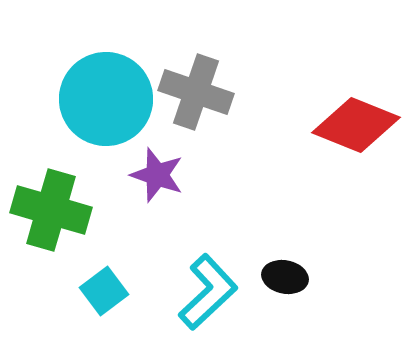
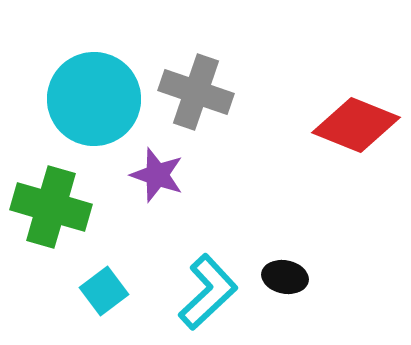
cyan circle: moved 12 px left
green cross: moved 3 px up
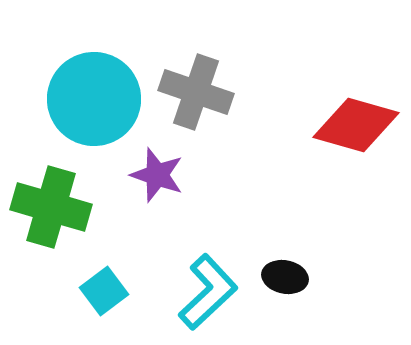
red diamond: rotated 6 degrees counterclockwise
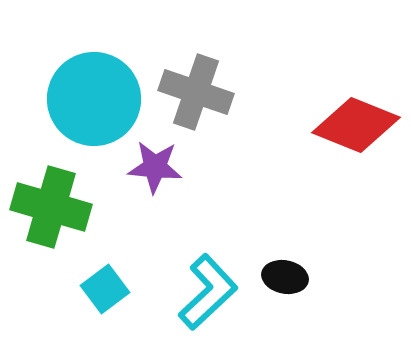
red diamond: rotated 6 degrees clockwise
purple star: moved 2 px left, 8 px up; rotated 14 degrees counterclockwise
cyan square: moved 1 px right, 2 px up
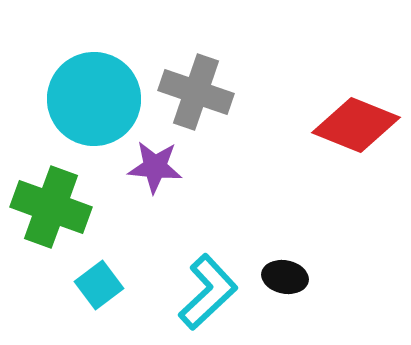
green cross: rotated 4 degrees clockwise
cyan square: moved 6 px left, 4 px up
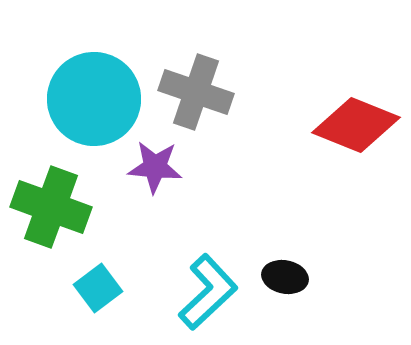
cyan square: moved 1 px left, 3 px down
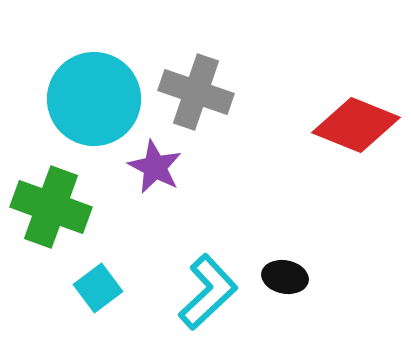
purple star: rotated 22 degrees clockwise
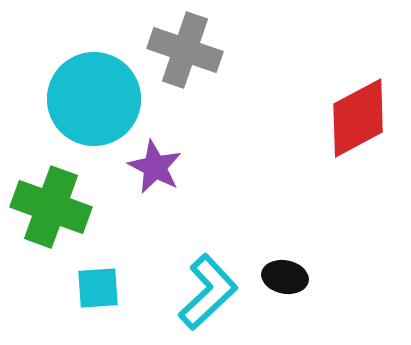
gray cross: moved 11 px left, 42 px up
red diamond: moved 2 px right, 7 px up; rotated 50 degrees counterclockwise
cyan square: rotated 33 degrees clockwise
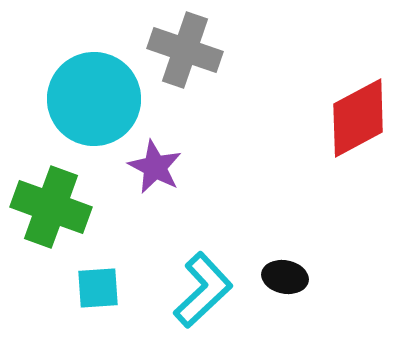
cyan L-shape: moved 5 px left, 2 px up
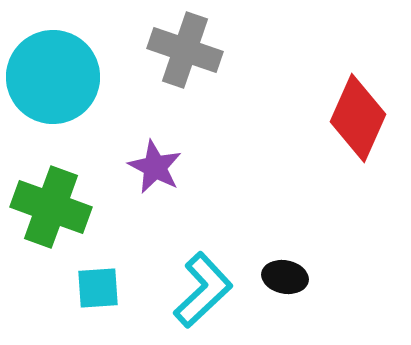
cyan circle: moved 41 px left, 22 px up
red diamond: rotated 38 degrees counterclockwise
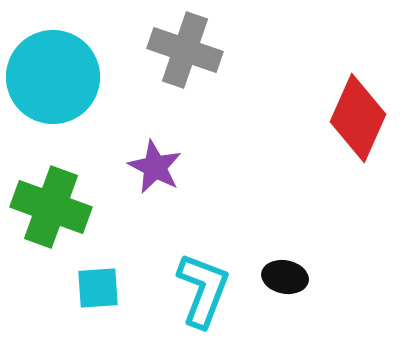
cyan L-shape: rotated 26 degrees counterclockwise
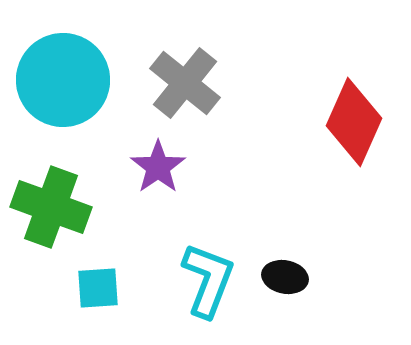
gray cross: moved 33 px down; rotated 20 degrees clockwise
cyan circle: moved 10 px right, 3 px down
red diamond: moved 4 px left, 4 px down
purple star: moved 3 px right; rotated 10 degrees clockwise
cyan L-shape: moved 5 px right, 10 px up
